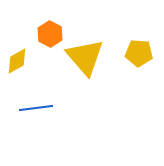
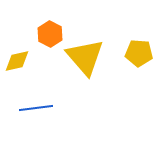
yellow diamond: rotated 16 degrees clockwise
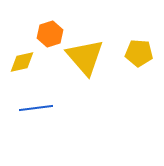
orange hexagon: rotated 15 degrees clockwise
yellow diamond: moved 5 px right, 1 px down
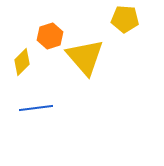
orange hexagon: moved 2 px down
yellow pentagon: moved 14 px left, 34 px up
yellow diamond: rotated 32 degrees counterclockwise
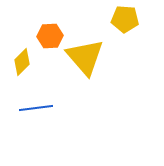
orange hexagon: rotated 15 degrees clockwise
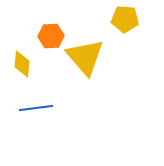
orange hexagon: moved 1 px right
yellow diamond: moved 2 px down; rotated 40 degrees counterclockwise
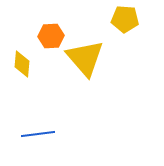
yellow triangle: moved 1 px down
blue line: moved 2 px right, 26 px down
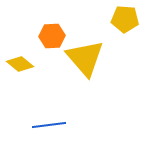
orange hexagon: moved 1 px right
yellow diamond: moved 2 px left; rotated 56 degrees counterclockwise
blue line: moved 11 px right, 9 px up
